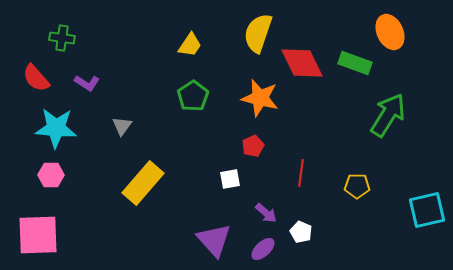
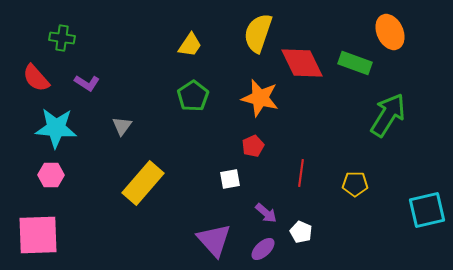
yellow pentagon: moved 2 px left, 2 px up
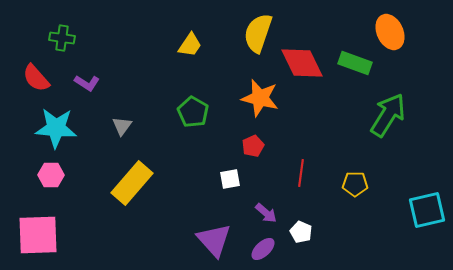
green pentagon: moved 16 px down; rotated 8 degrees counterclockwise
yellow rectangle: moved 11 px left
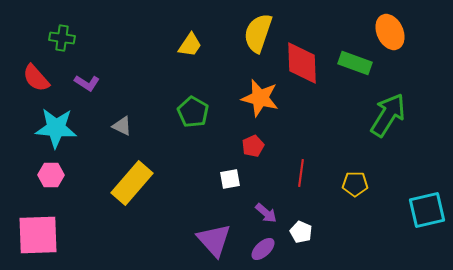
red diamond: rotated 24 degrees clockwise
gray triangle: rotated 40 degrees counterclockwise
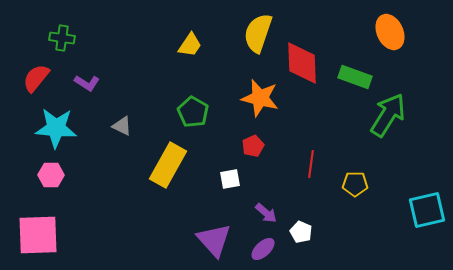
green rectangle: moved 14 px down
red semicircle: rotated 80 degrees clockwise
red line: moved 10 px right, 9 px up
yellow rectangle: moved 36 px right, 18 px up; rotated 12 degrees counterclockwise
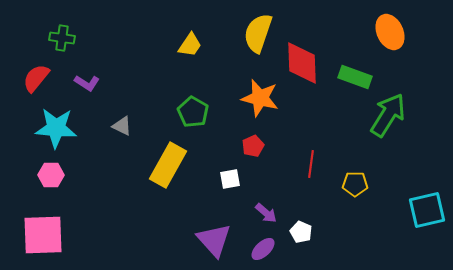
pink square: moved 5 px right
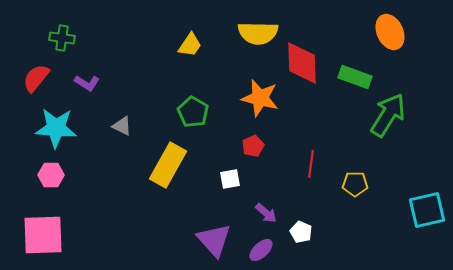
yellow semicircle: rotated 108 degrees counterclockwise
purple ellipse: moved 2 px left, 1 px down
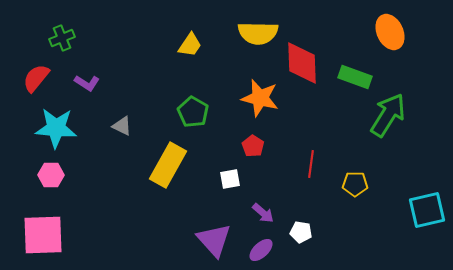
green cross: rotated 30 degrees counterclockwise
red pentagon: rotated 15 degrees counterclockwise
purple arrow: moved 3 px left
white pentagon: rotated 15 degrees counterclockwise
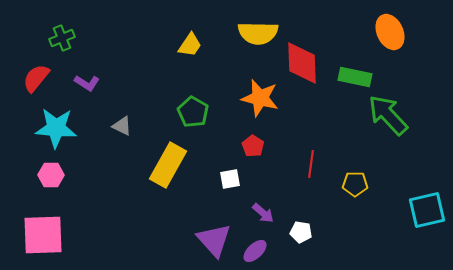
green rectangle: rotated 8 degrees counterclockwise
green arrow: rotated 75 degrees counterclockwise
purple ellipse: moved 6 px left, 1 px down
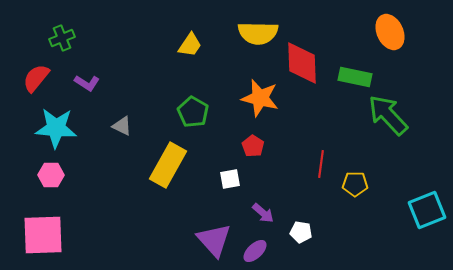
red line: moved 10 px right
cyan square: rotated 9 degrees counterclockwise
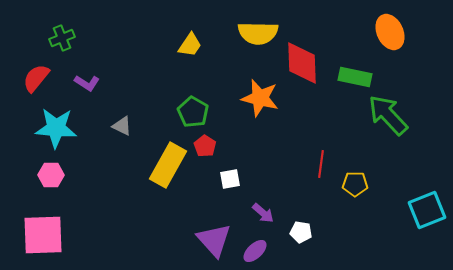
red pentagon: moved 48 px left
